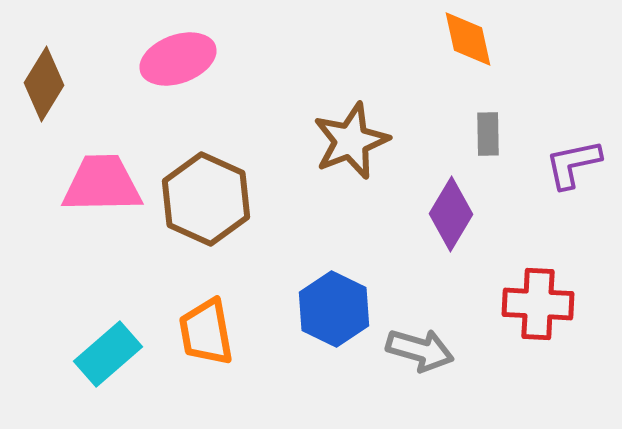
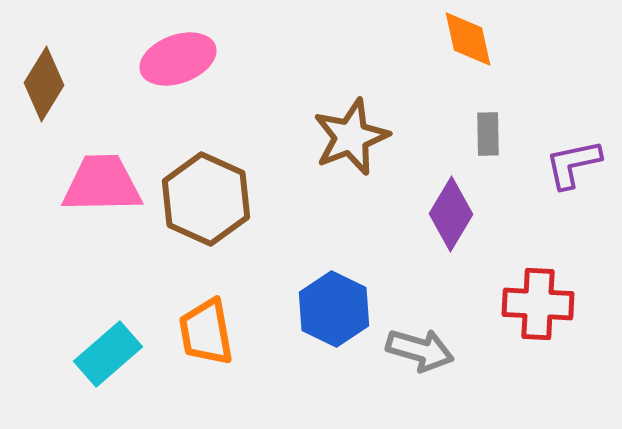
brown star: moved 4 px up
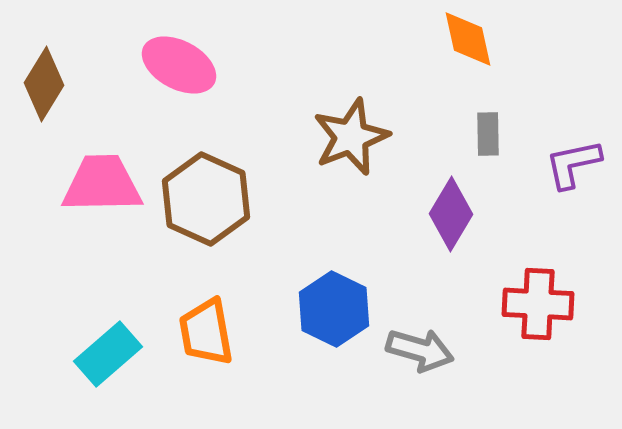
pink ellipse: moved 1 px right, 6 px down; rotated 48 degrees clockwise
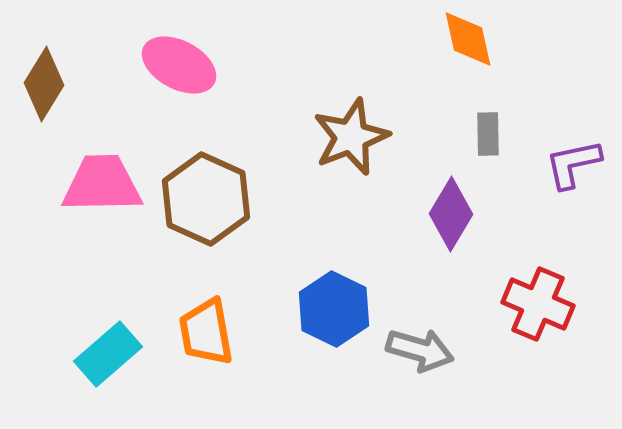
red cross: rotated 20 degrees clockwise
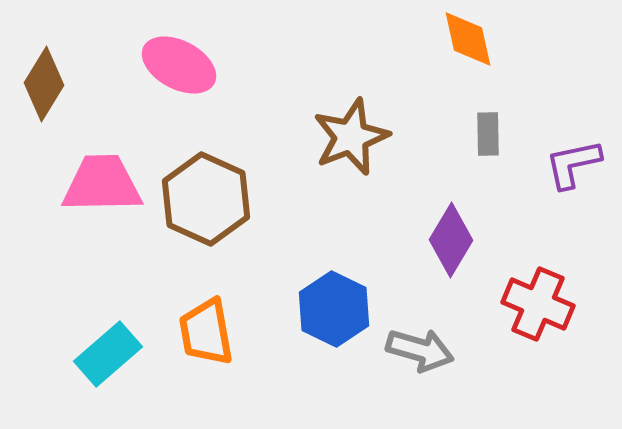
purple diamond: moved 26 px down
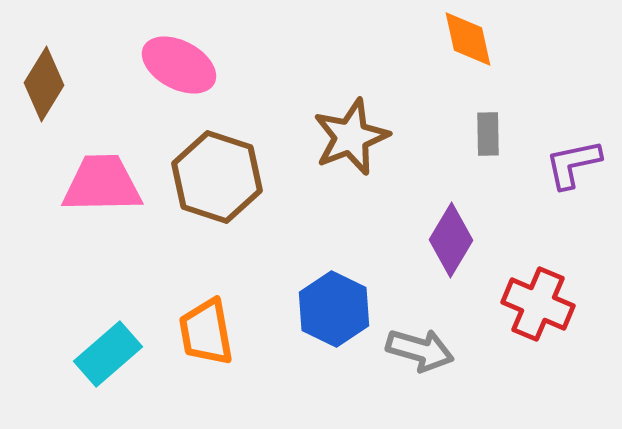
brown hexagon: moved 11 px right, 22 px up; rotated 6 degrees counterclockwise
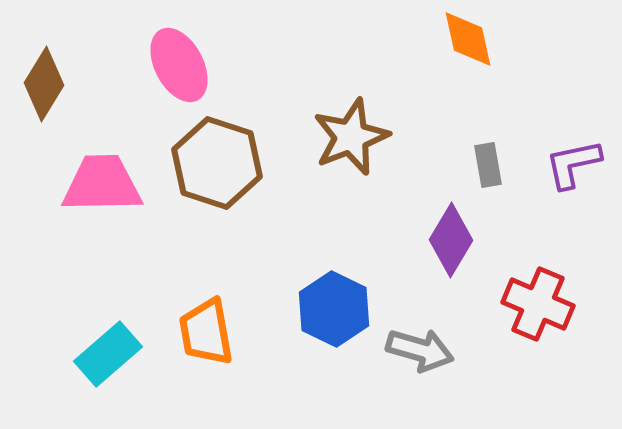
pink ellipse: rotated 34 degrees clockwise
gray rectangle: moved 31 px down; rotated 9 degrees counterclockwise
brown hexagon: moved 14 px up
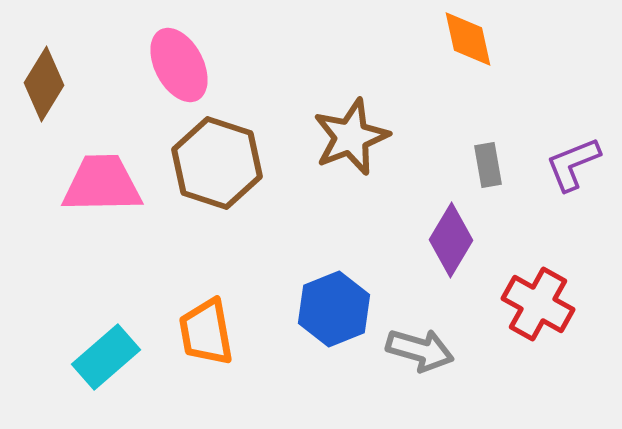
purple L-shape: rotated 10 degrees counterclockwise
red cross: rotated 6 degrees clockwise
blue hexagon: rotated 12 degrees clockwise
cyan rectangle: moved 2 px left, 3 px down
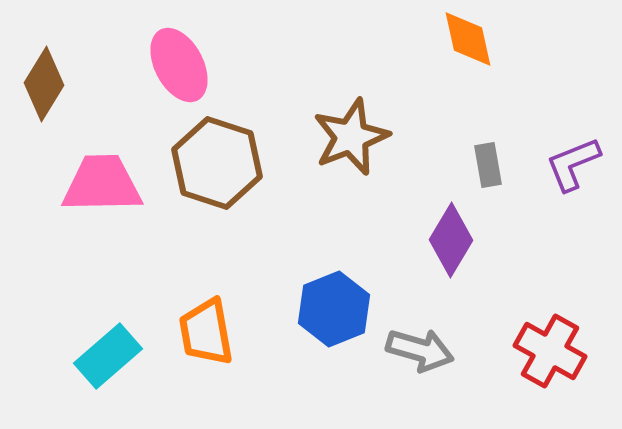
red cross: moved 12 px right, 47 px down
cyan rectangle: moved 2 px right, 1 px up
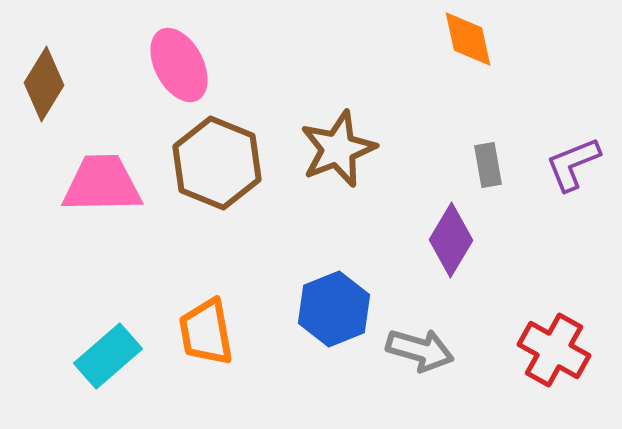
brown star: moved 13 px left, 12 px down
brown hexagon: rotated 4 degrees clockwise
red cross: moved 4 px right, 1 px up
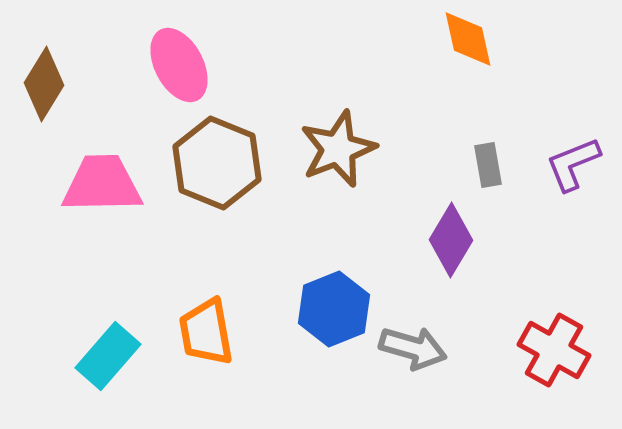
gray arrow: moved 7 px left, 2 px up
cyan rectangle: rotated 8 degrees counterclockwise
